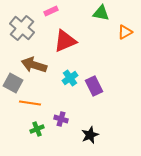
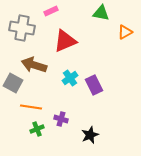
gray cross: rotated 30 degrees counterclockwise
purple rectangle: moved 1 px up
orange line: moved 1 px right, 4 px down
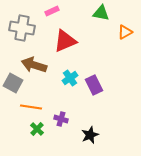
pink rectangle: moved 1 px right
green cross: rotated 24 degrees counterclockwise
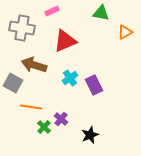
purple cross: rotated 24 degrees clockwise
green cross: moved 7 px right, 2 px up
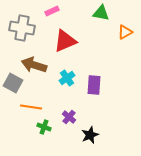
cyan cross: moved 3 px left
purple rectangle: rotated 30 degrees clockwise
purple cross: moved 8 px right, 2 px up
green cross: rotated 24 degrees counterclockwise
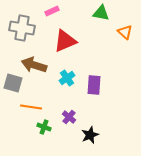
orange triangle: rotated 49 degrees counterclockwise
gray square: rotated 12 degrees counterclockwise
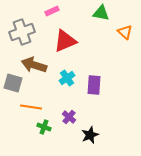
gray cross: moved 4 px down; rotated 30 degrees counterclockwise
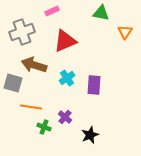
orange triangle: rotated 21 degrees clockwise
purple cross: moved 4 px left
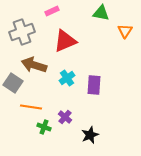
orange triangle: moved 1 px up
gray square: rotated 18 degrees clockwise
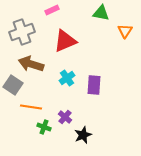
pink rectangle: moved 1 px up
brown arrow: moved 3 px left, 1 px up
gray square: moved 2 px down
black star: moved 7 px left
